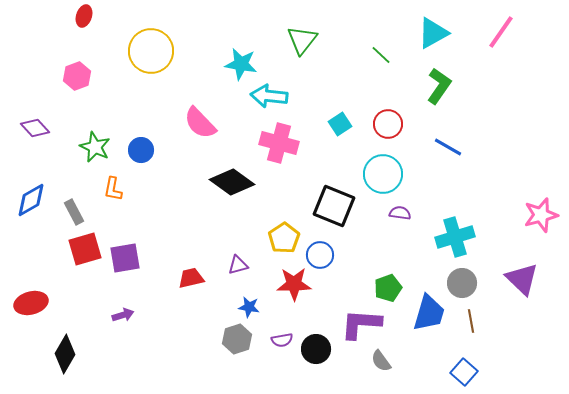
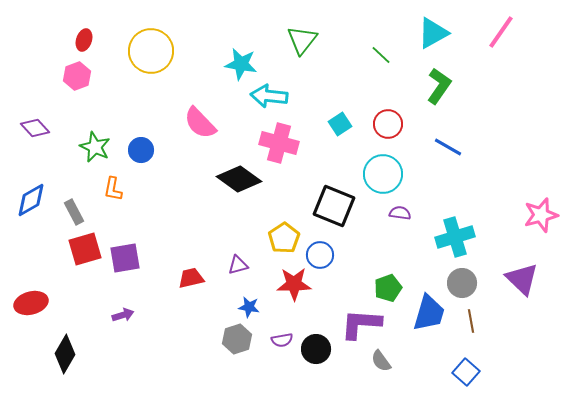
red ellipse at (84, 16): moved 24 px down
black diamond at (232, 182): moved 7 px right, 3 px up
blue square at (464, 372): moved 2 px right
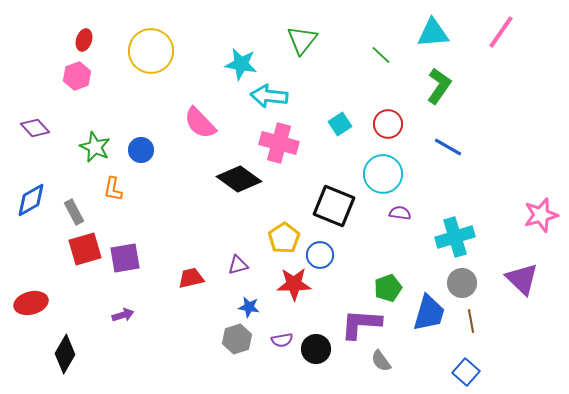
cyan triangle at (433, 33): rotated 24 degrees clockwise
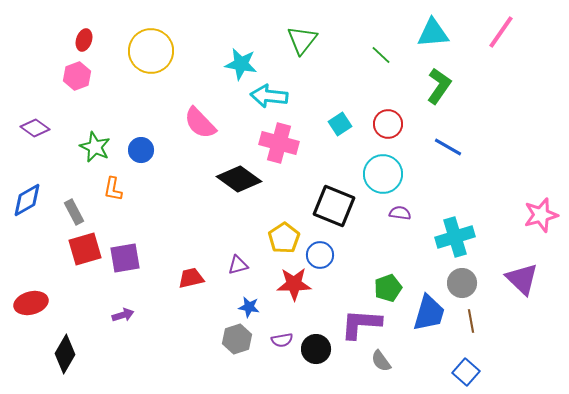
purple diamond at (35, 128): rotated 12 degrees counterclockwise
blue diamond at (31, 200): moved 4 px left
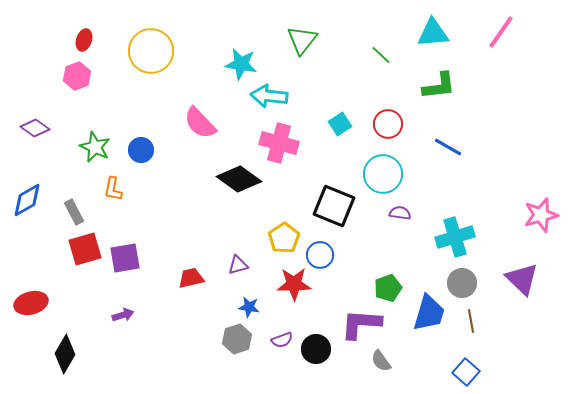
green L-shape at (439, 86): rotated 48 degrees clockwise
purple semicircle at (282, 340): rotated 10 degrees counterclockwise
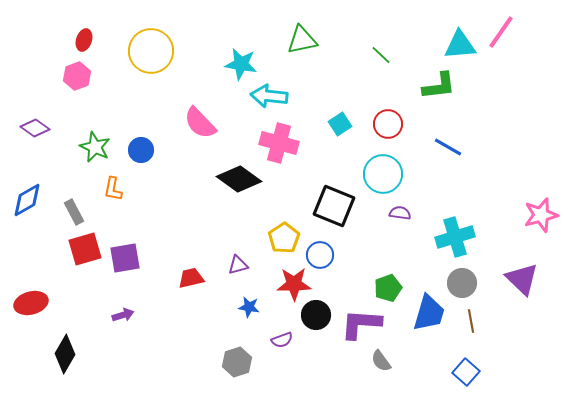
cyan triangle at (433, 33): moved 27 px right, 12 px down
green triangle at (302, 40): rotated 40 degrees clockwise
gray hexagon at (237, 339): moved 23 px down
black circle at (316, 349): moved 34 px up
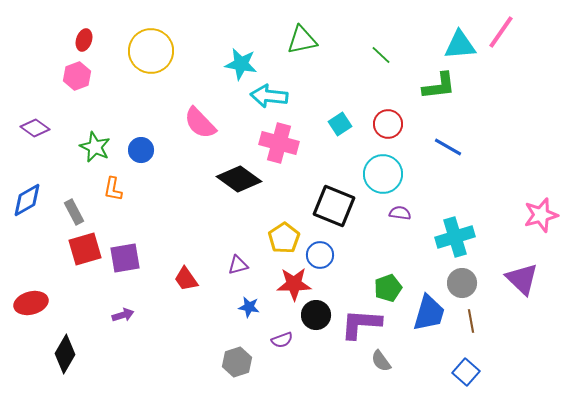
red trapezoid at (191, 278): moved 5 px left, 1 px down; rotated 112 degrees counterclockwise
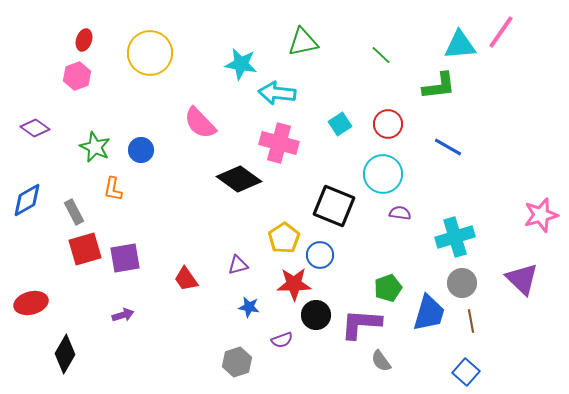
green triangle at (302, 40): moved 1 px right, 2 px down
yellow circle at (151, 51): moved 1 px left, 2 px down
cyan arrow at (269, 96): moved 8 px right, 3 px up
